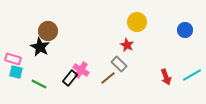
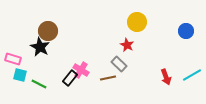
blue circle: moved 1 px right, 1 px down
cyan square: moved 4 px right, 3 px down
brown line: rotated 28 degrees clockwise
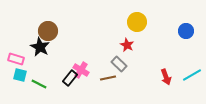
pink rectangle: moved 3 px right
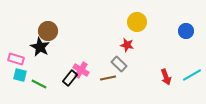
red star: rotated 16 degrees counterclockwise
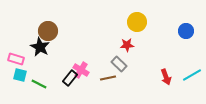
red star: rotated 16 degrees counterclockwise
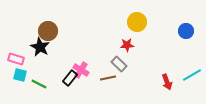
red arrow: moved 1 px right, 5 px down
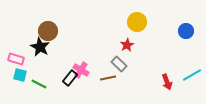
red star: rotated 24 degrees counterclockwise
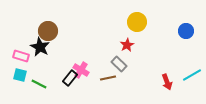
pink rectangle: moved 5 px right, 3 px up
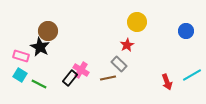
cyan square: rotated 16 degrees clockwise
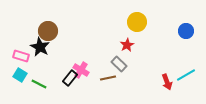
cyan line: moved 6 px left
